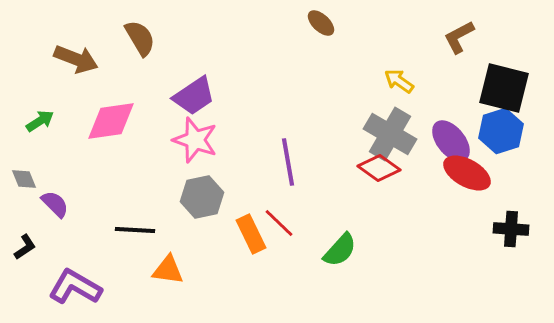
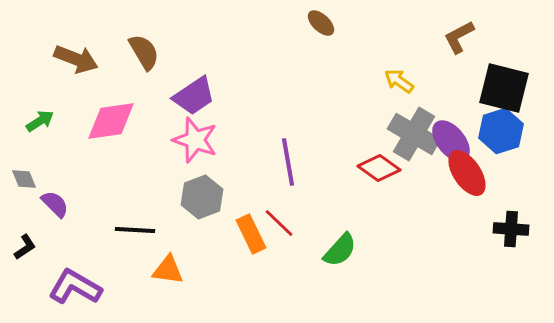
brown semicircle: moved 4 px right, 14 px down
gray cross: moved 24 px right
red ellipse: rotated 27 degrees clockwise
gray hexagon: rotated 9 degrees counterclockwise
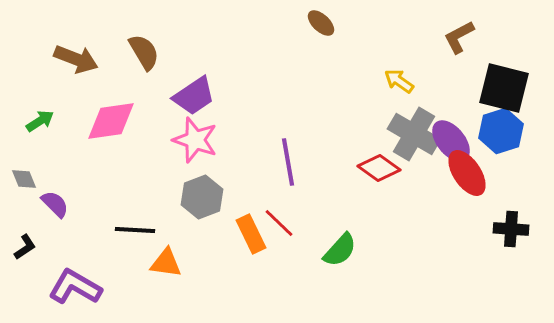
orange triangle: moved 2 px left, 7 px up
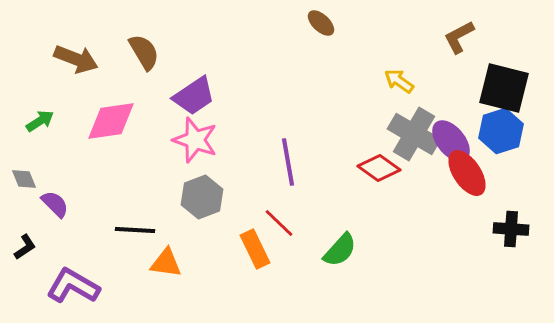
orange rectangle: moved 4 px right, 15 px down
purple L-shape: moved 2 px left, 1 px up
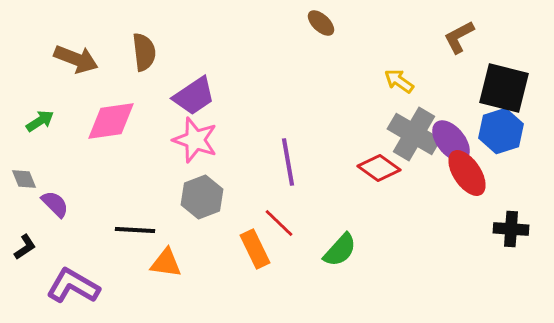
brown semicircle: rotated 24 degrees clockwise
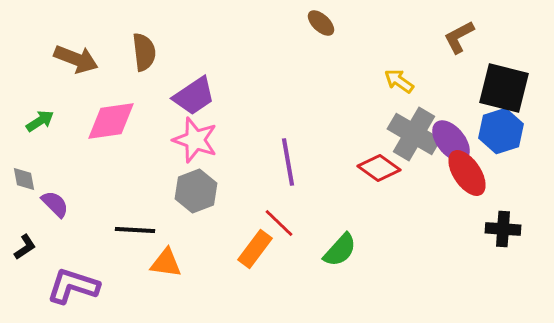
gray diamond: rotated 12 degrees clockwise
gray hexagon: moved 6 px left, 6 px up
black cross: moved 8 px left
orange rectangle: rotated 63 degrees clockwise
purple L-shape: rotated 12 degrees counterclockwise
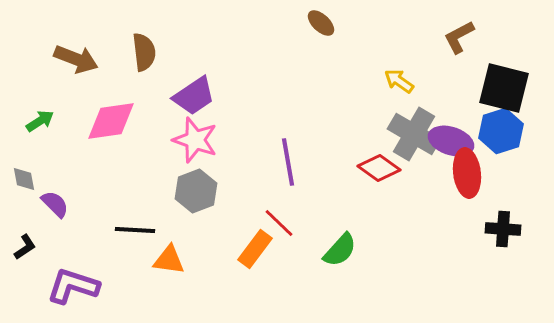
purple ellipse: rotated 33 degrees counterclockwise
red ellipse: rotated 27 degrees clockwise
orange triangle: moved 3 px right, 3 px up
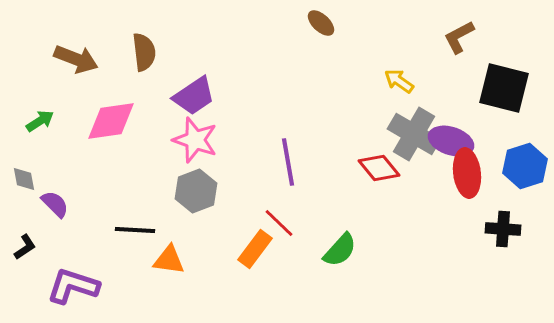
blue hexagon: moved 24 px right, 35 px down
red diamond: rotated 15 degrees clockwise
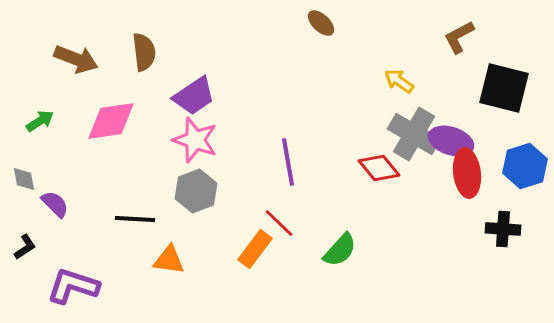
black line: moved 11 px up
